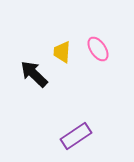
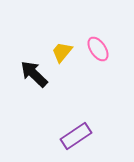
yellow trapezoid: rotated 35 degrees clockwise
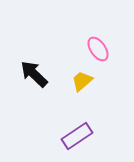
yellow trapezoid: moved 20 px right, 29 px down; rotated 10 degrees clockwise
purple rectangle: moved 1 px right
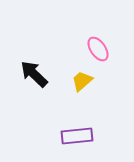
purple rectangle: rotated 28 degrees clockwise
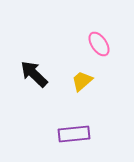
pink ellipse: moved 1 px right, 5 px up
purple rectangle: moved 3 px left, 2 px up
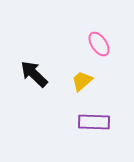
purple rectangle: moved 20 px right, 12 px up; rotated 8 degrees clockwise
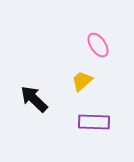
pink ellipse: moved 1 px left, 1 px down
black arrow: moved 25 px down
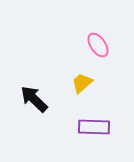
yellow trapezoid: moved 2 px down
purple rectangle: moved 5 px down
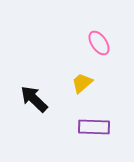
pink ellipse: moved 1 px right, 2 px up
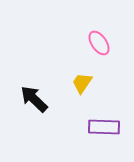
yellow trapezoid: rotated 15 degrees counterclockwise
purple rectangle: moved 10 px right
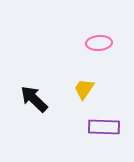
pink ellipse: rotated 60 degrees counterclockwise
yellow trapezoid: moved 2 px right, 6 px down
